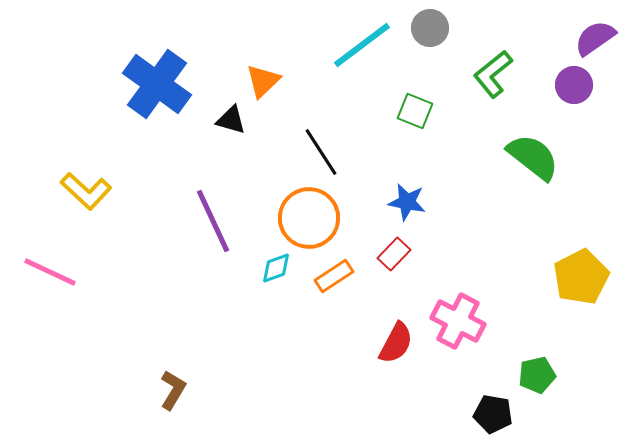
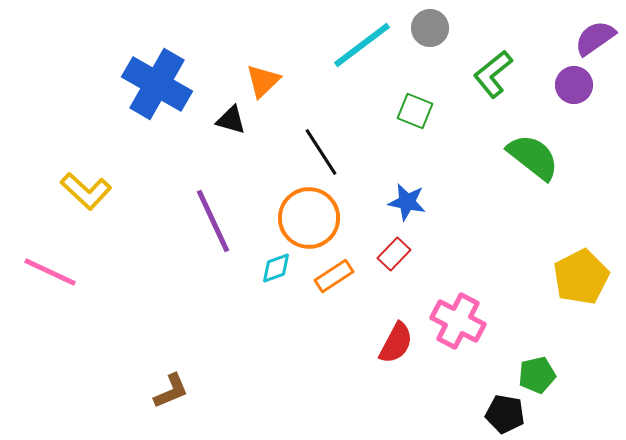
blue cross: rotated 6 degrees counterclockwise
brown L-shape: moved 2 px left, 1 px down; rotated 36 degrees clockwise
black pentagon: moved 12 px right
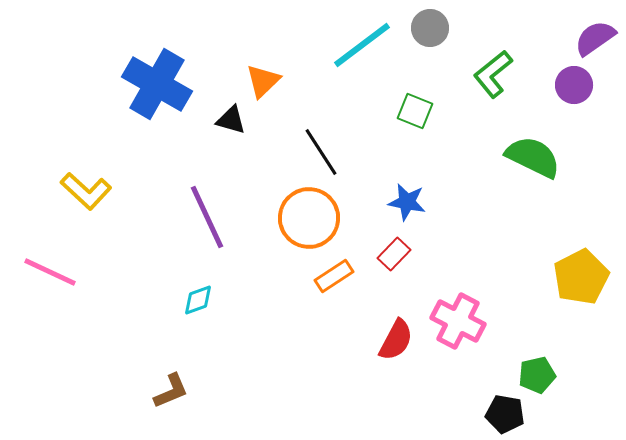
green semicircle: rotated 12 degrees counterclockwise
purple line: moved 6 px left, 4 px up
cyan diamond: moved 78 px left, 32 px down
red semicircle: moved 3 px up
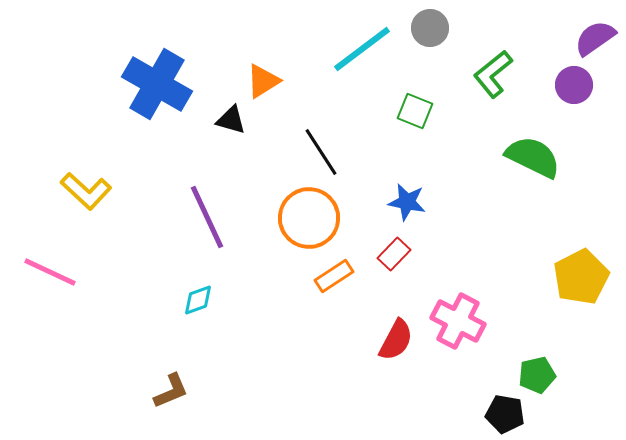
cyan line: moved 4 px down
orange triangle: rotated 12 degrees clockwise
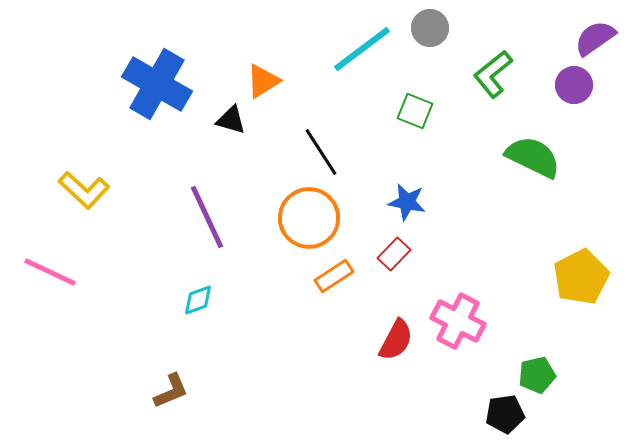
yellow L-shape: moved 2 px left, 1 px up
black pentagon: rotated 18 degrees counterclockwise
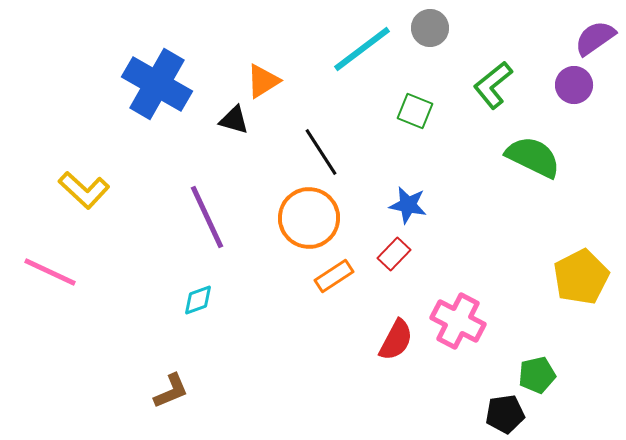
green L-shape: moved 11 px down
black triangle: moved 3 px right
blue star: moved 1 px right, 3 px down
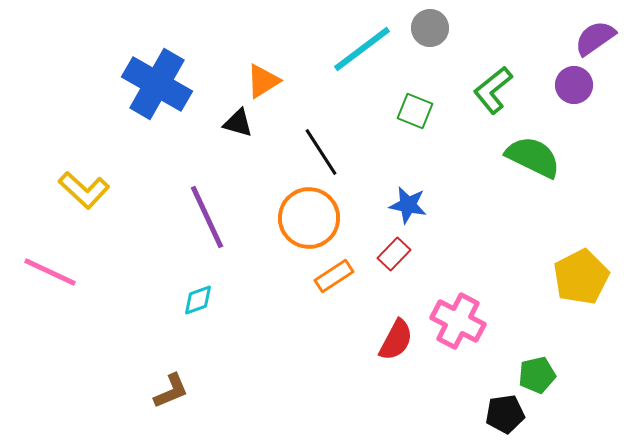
green L-shape: moved 5 px down
black triangle: moved 4 px right, 3 px down
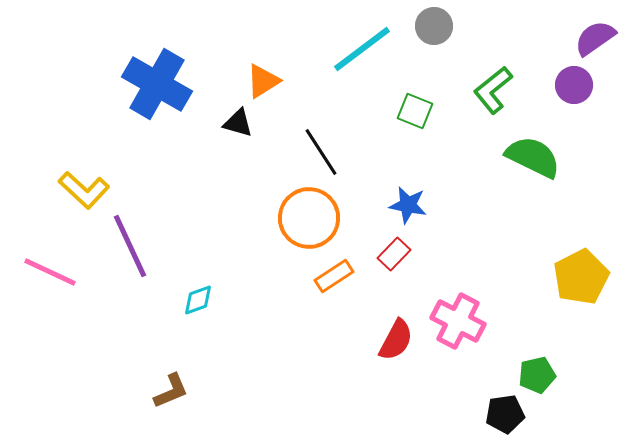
gray circle: moved 4 px right, 2 px up
purple line: moved 77 px left, 29 px down
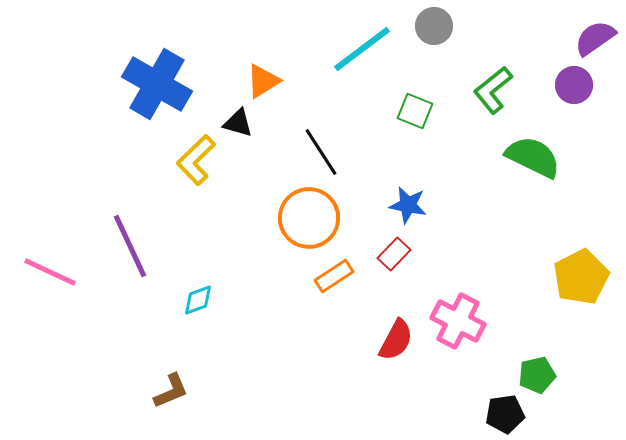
yellow L-shape: moved 112 px right, 30 px up; rotated 93 degrees clockwise
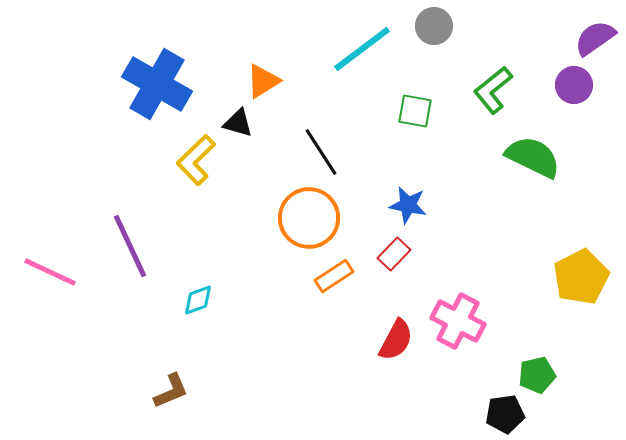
green square: rotated 12 degrees counterclockwise
